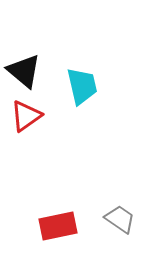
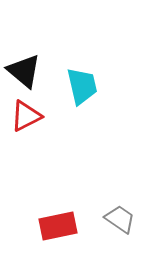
red triangle: rotated 8 degrees clockwise
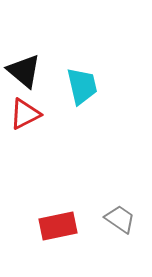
red triangle: moved 1 px left, 2 px up
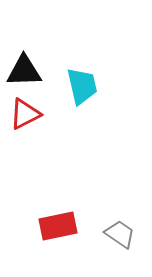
black triangle: rotated 42 degrees counterclockwise
gray trapezoid: moved 15 px down
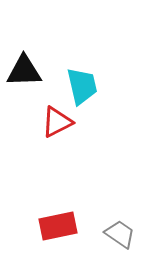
red triangle: moved 32 px right, 8 px down
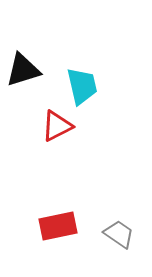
black triangle: moved 1 px left, 1 px up; rotated 15 degrees counterclockwise
red triangle: moved 4 px down
gray trapezoid: moved 1 px left
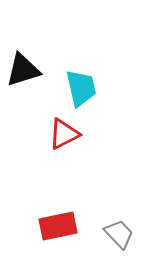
cyan trapezoid: moved 1 px left, 2 px down
red triangle: moved 7 px right, 8 px down
gray trapezoid: rotated 12 degrees clockwise
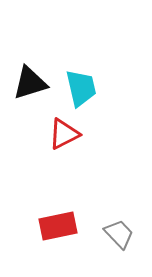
black triangle: moved 7 px right, 13 px down
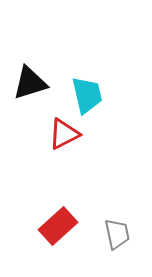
cyan trapezoid: moved 6 px right, 7 px down
red rectangle: rotated 30 degrees counterclockwise
gray trapezoid: moved 2 px left; rotated 32 degrees clockwise
